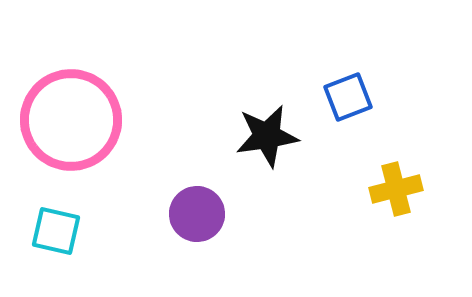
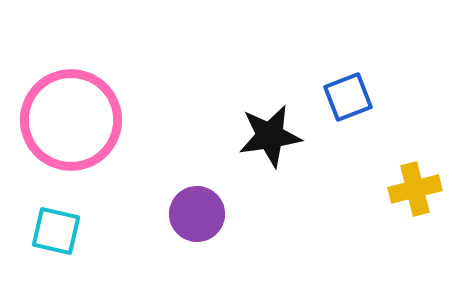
black star: moved 3 px right
yellow cross: moved 19 px right
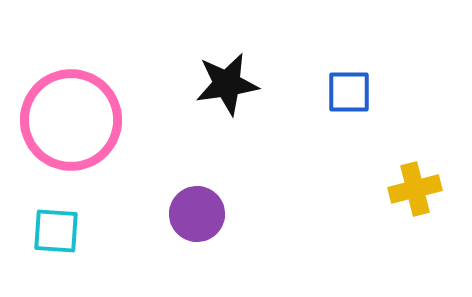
blue square: moved 1 px right, 5 px up; rotated 21 degrees clockwise
black star: moved 43 px left, 52 px up
cyan square: rotated 9 degrees counterclockwise
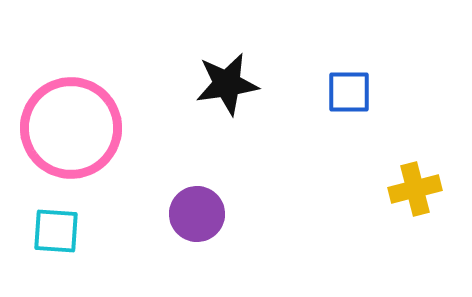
pink circle: moved 8 px down
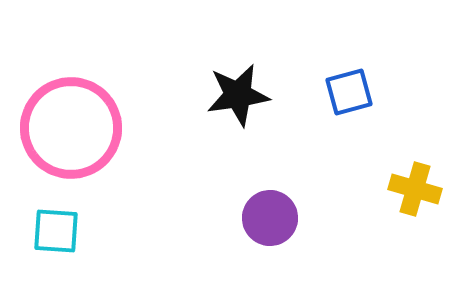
black star: moved 11 px right, 11 px down
blue square: rotated 15 degrees counterclockwise
yellow cross: rotated 30 degrees clockwise
purple circle: moved 73 px right, 4 px down
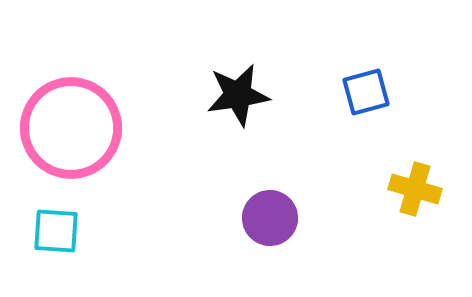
blue square: moved 17 px right
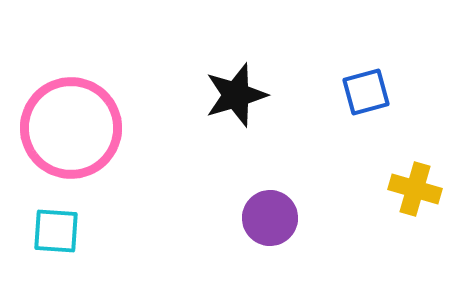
black star: moved 2 px left; rotated 8 degrees counterclockwise
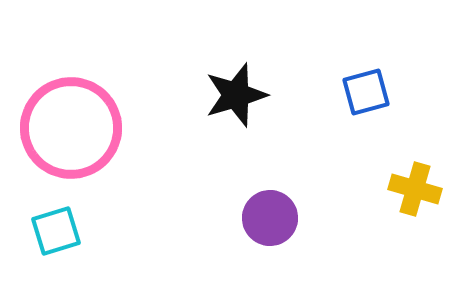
cyan square: rotated 21 degrees counterclockwise
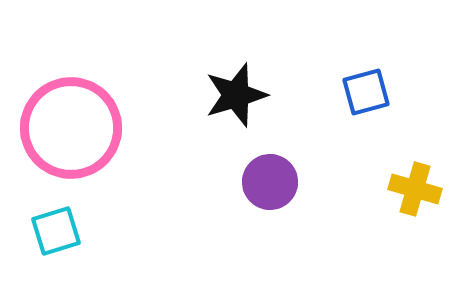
purple circle: moved 36 px up
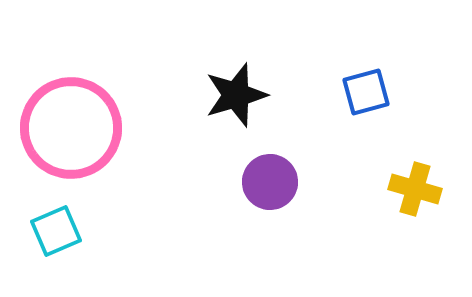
cyan square: rotated 6 degrees counterclockwise
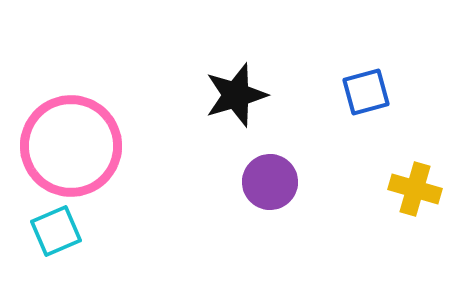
pink circle: moved 18 px down
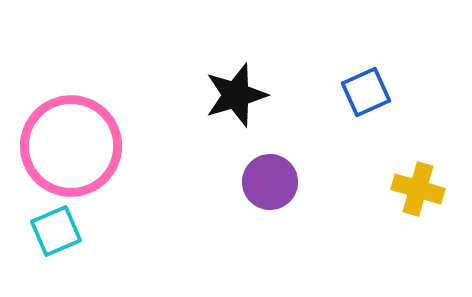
blue square: rotated 9 degrees counterclockwise
yellow cross: moved 3 px right
